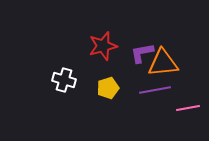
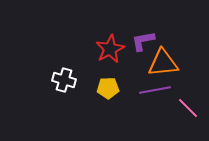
red star: moved 7 px right, 3 px down; rotated 12 degrees counterclockwise
purple L-shape: moved 1 px right, 12 px up
yellow pentagon: rotated 15 degrees clockwise
pink line: rotated 55 degrees clockwise
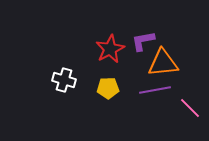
pink line: moved 2 px right
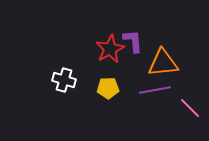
purple L-shape: moved 10 px left; rotated 95 degrees clockwise
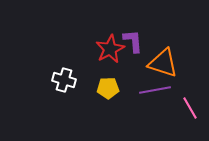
orange triangle: rotated 24 degrees clockwise
pink line: rotated 15 degrees clockwise
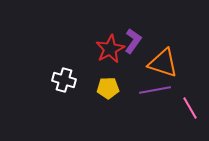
purple L-shape: rotated 40 degrees clockwise
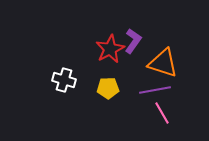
pink line: moved 28 px left, 5 px down
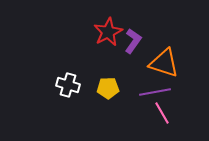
red star: moved 2 px left, 17 px up
orange triangle: moved 1 px right
white cross: moved 4 px right, 5 px down
purple line: moved 2 px down
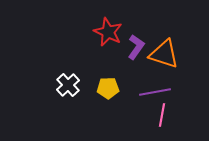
red star: rotated 20 degrees counterclockwise
purple L-shape: moved 3 px right, 6 px down
orange triangle: moved 9 px up
white cross: rotated 30 degrees clockwise
pink line: moved 2 px down; rotated 40 degrees clockwise
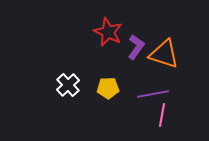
purple line: moved 2 px left, 2 px down
